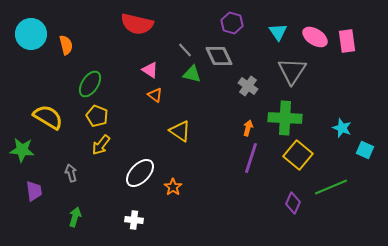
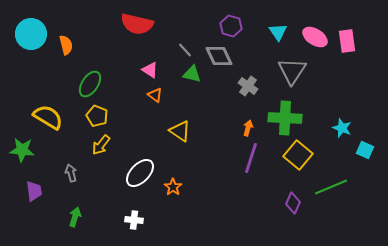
purple hexagon: moved 1 px left, 3 px down
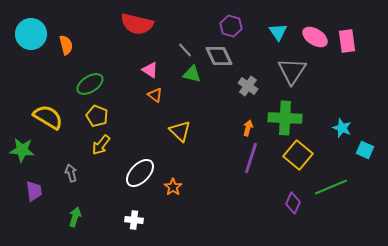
green ellipse: rotated 24 degrees clockwise
yellow triangle: rotated 10 degrees clockwise
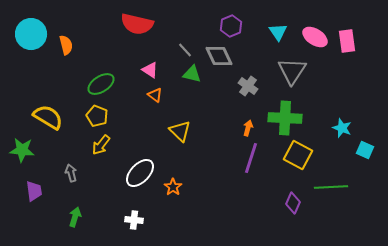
purple hexagon: rotated 20 degrees clockwise
green ellipse: moved 11 px right
yellow square: rotated 12 degrees counterclockwise
green line: rotated 20 degrees clockwise
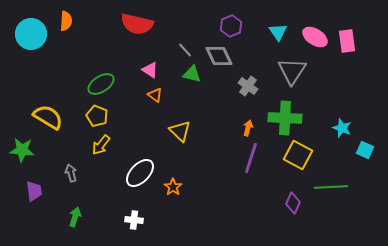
orange semicircle: moved 24 px up; rotated 18 degrees clockwise
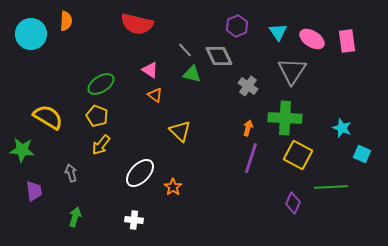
purple hexagon: moved 6 px right
pink ellipse: moved 3 px left, 2 px down
cyan square: moved 3 px left, 4 px down
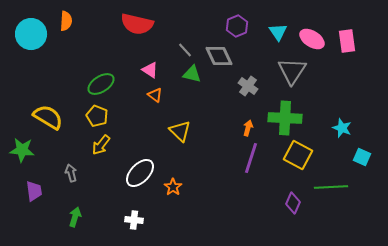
cyan square: moved 3 px down
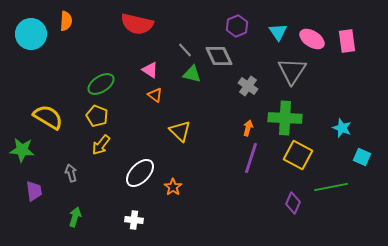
green line: rotated 8 degrees counterclockwise
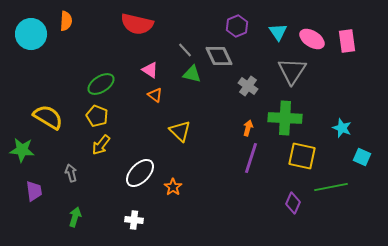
yellow square: moved 4 px right, 1 px down; rotated 16 degrees counterclockwise
